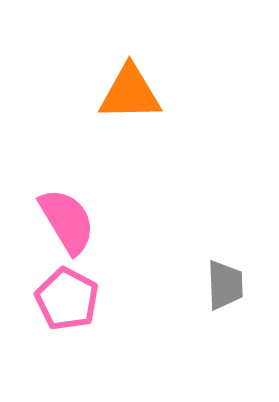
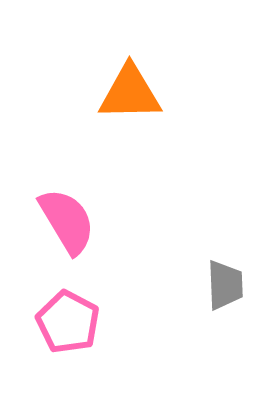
pink pentagon: moved 1 px right, 23 px down
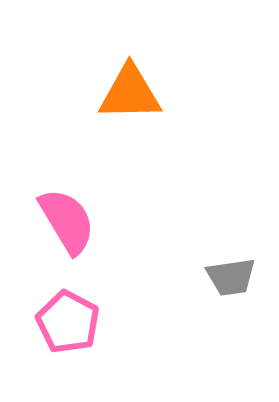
gray trapezoid: moved 6 px right, 8 px up; rotated 84 degrees clockwise
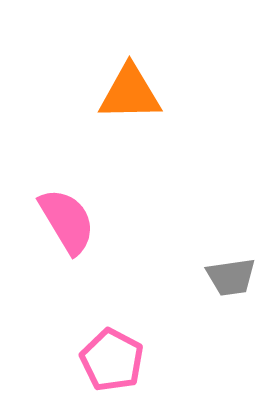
pink pentagon: moved 44 px right, 38 px down
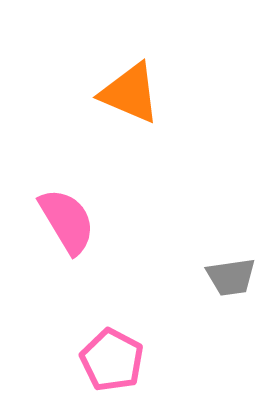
orange triangle: rotated 24 degrees clockwise
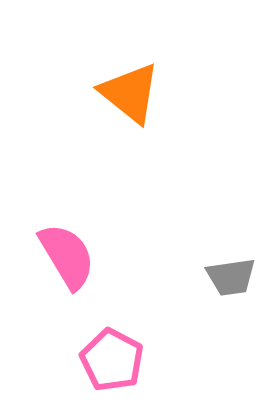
orange triangle: rotated 16 degrees clockwise
pink semicircle: moved 35 px down
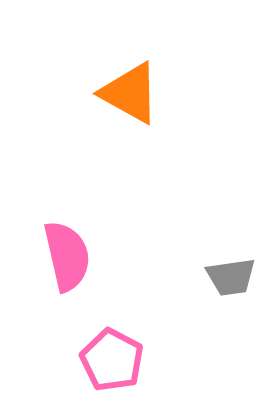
orange triangle: rotated 10 degrees counterclockwise
pink semicircle: rotated 18 degrees clockwise
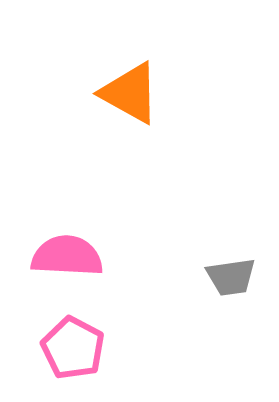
pink semicircle: rotated 74 degrees counterclockwise
pink pentagon: moved 39 px left, 12 px up
